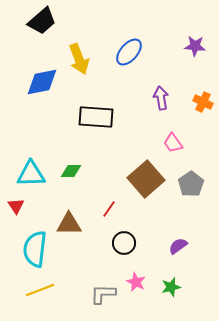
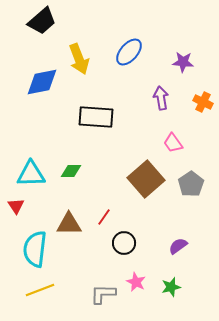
purple star: moved 12 px left, 16 px down
red line: moved 5 px left, 8 px down
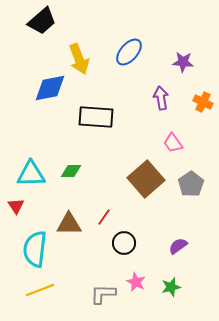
blue diamond: moved 8 px right, 6 px down
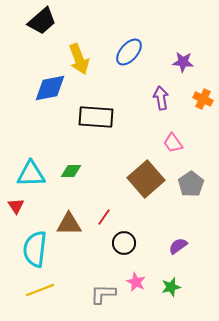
orange cross: moved 3 px up
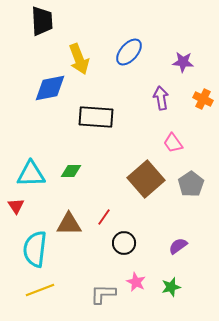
black trapezoid: rotated 52 degrees counterclockwise
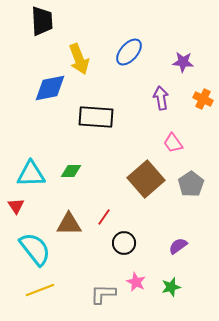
cyan semicircle: rotated 135 degrees clockwise
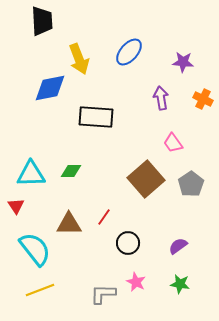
black circle: moved 4 px right
green star: moved 9 px right, 3 px up; rotated 24 degrees clockwise
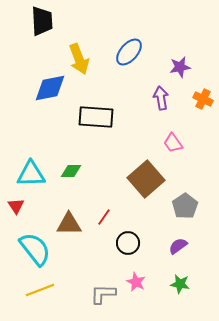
purple star: moved 3 px left, 5 px down; rotated 15 degrees counterclockwise
gray pentagon: moved 6 px left, 22 px down
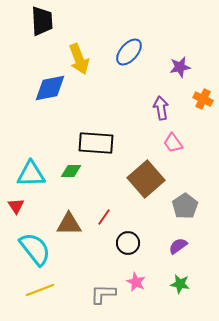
purple arrow: moved 10 px down
black rectangle: moved 26 px down
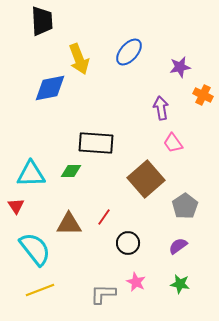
orange cross: moved 4 px up
